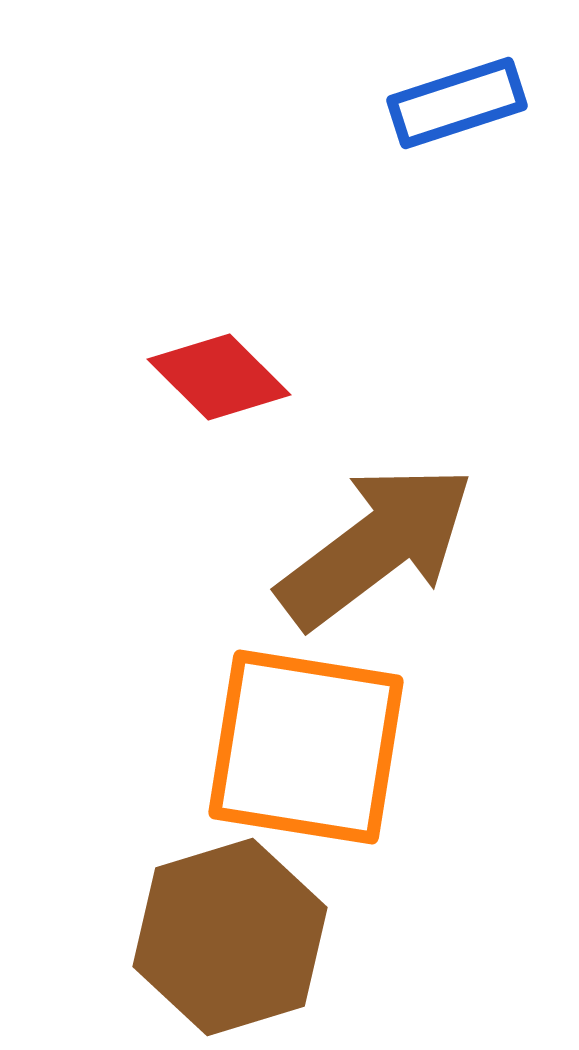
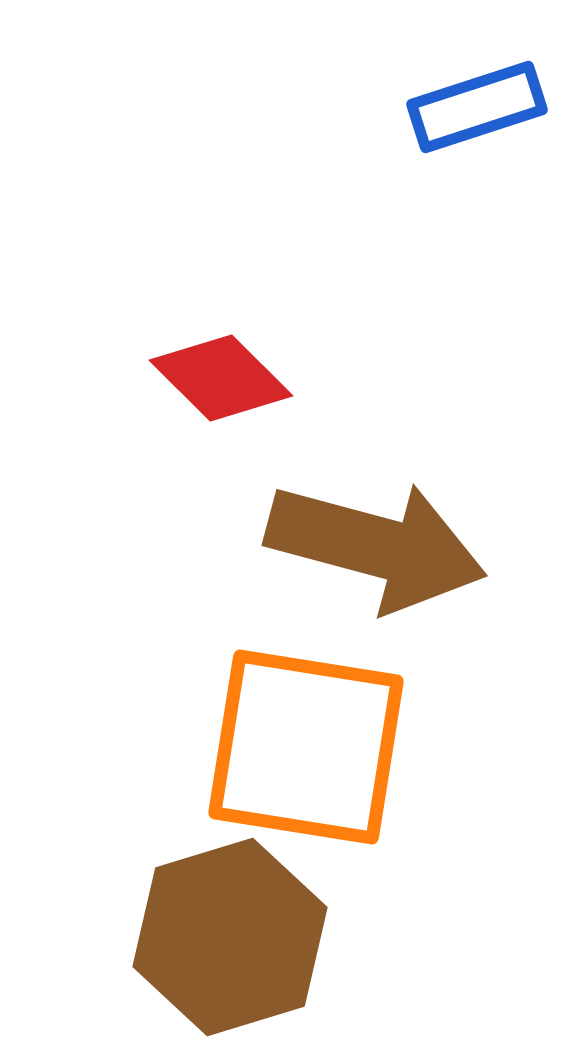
blue rectangle: moved 20 px right, 4 px down
red diamond: moved 2 px right, 1 px down
brown arrow: rotated 52 degrees clockwise
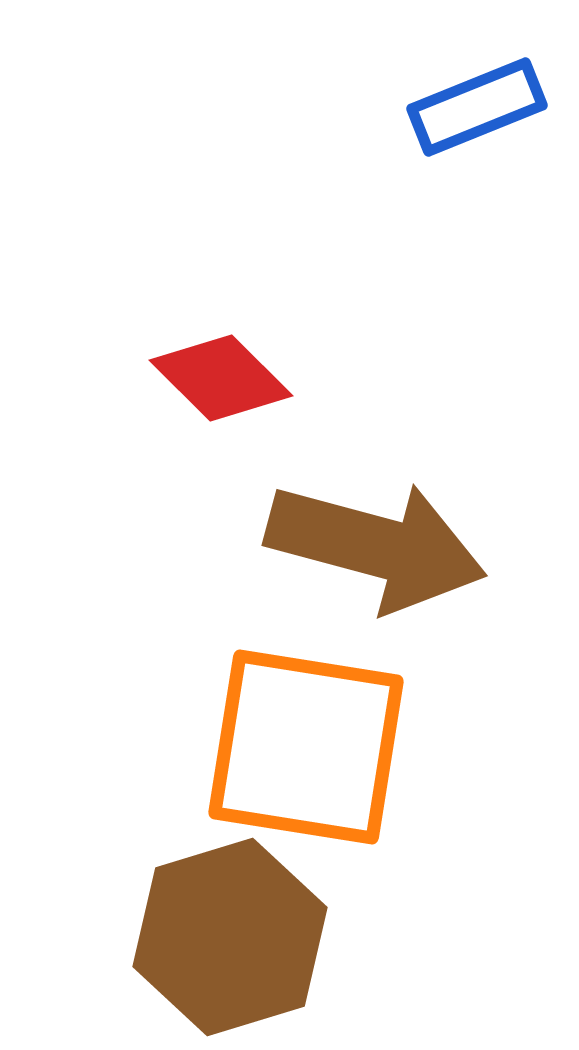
blue rectangle: rotated 4 degrees counterclockwise
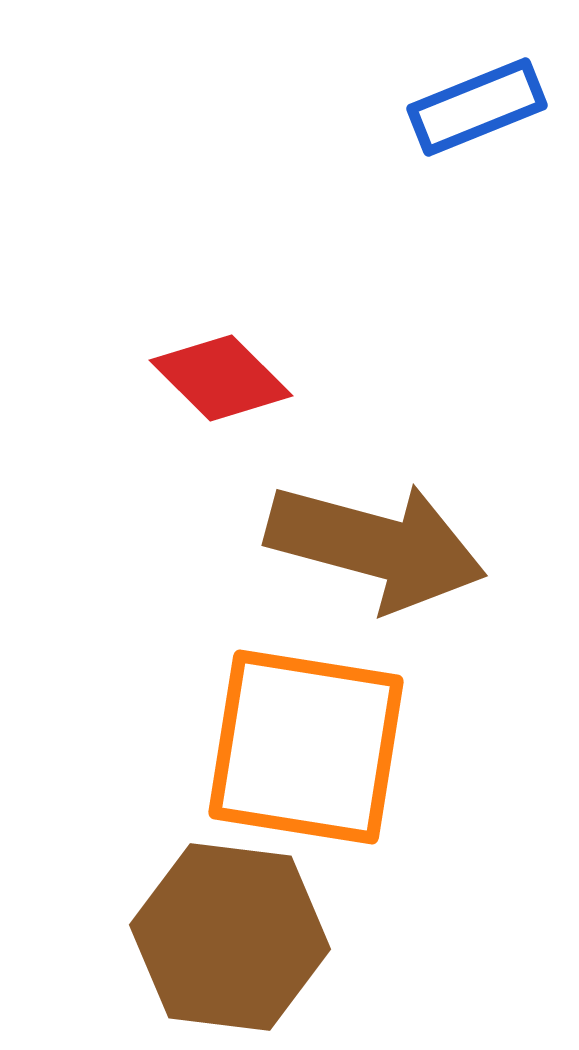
brown hexagon: rotated 24 degrees clockwise
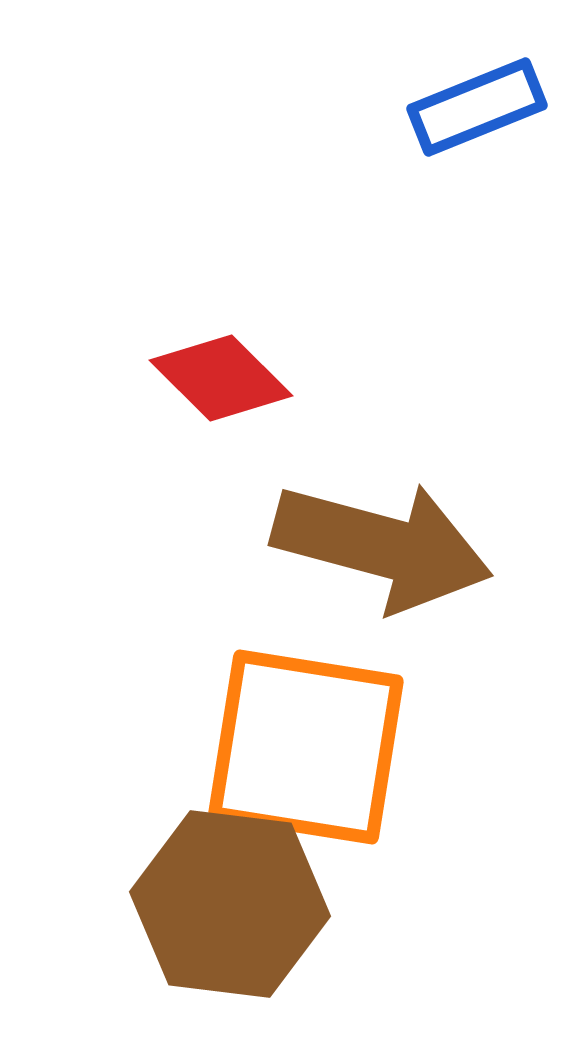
brown arrow: moved 6 px right
brown hexagon: moved 33 px up
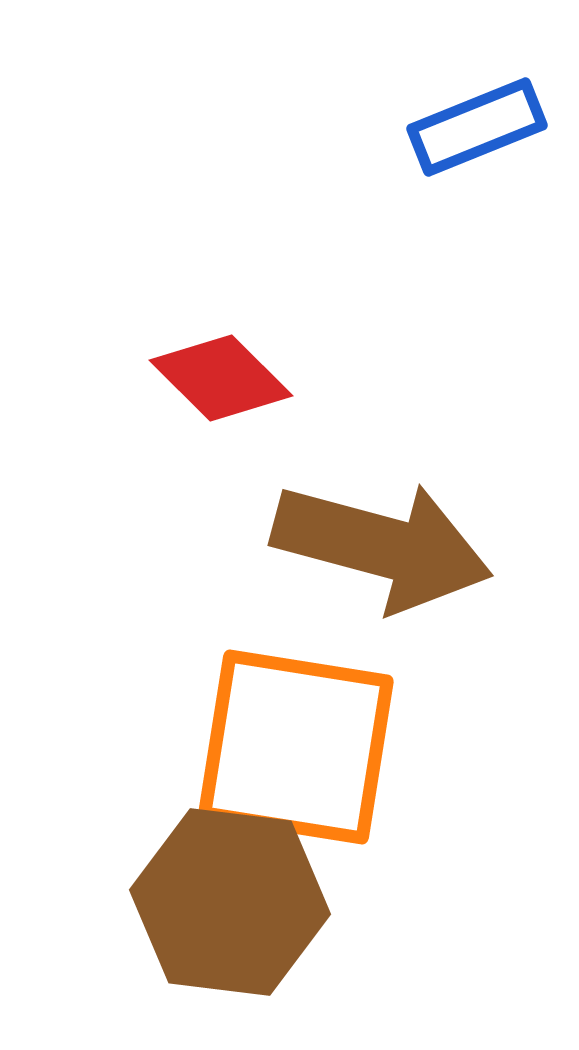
blue rectangle: moved 20 px down
orange square: moved 10 px left
brown hexagon: moved 2 px up
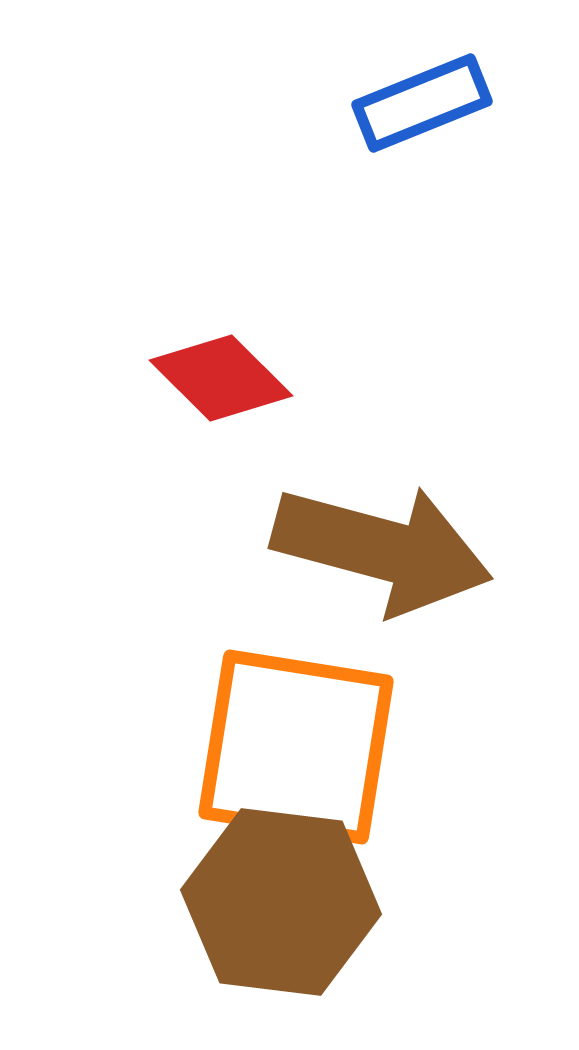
blue rectangle: moved 55 px left, 24 px up
brown arrow: moved 3 px down
brown hexagon: moved 51 px right
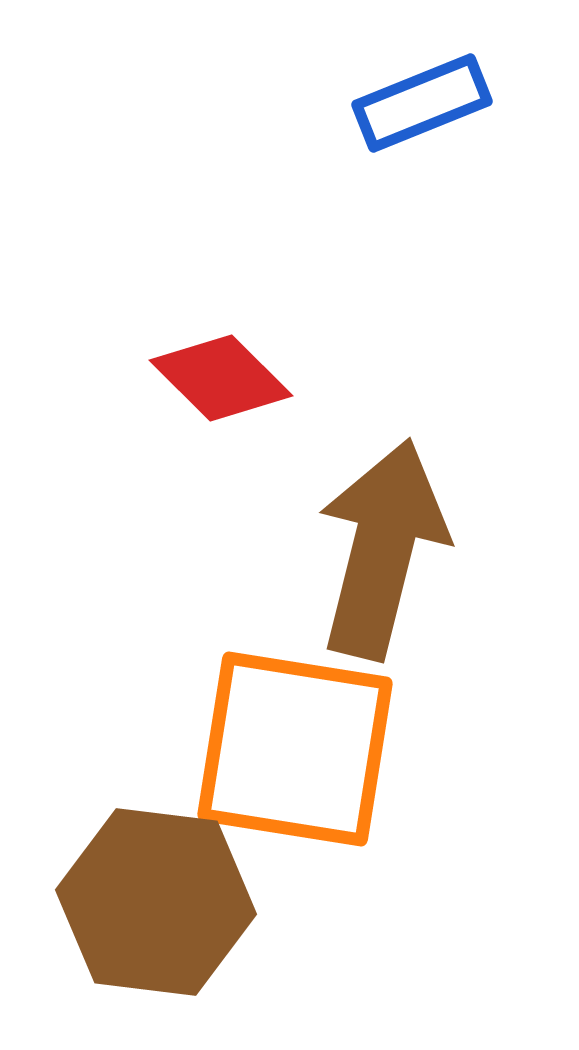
brown arrow: rotated 91 degrees counterclockwise
orange square: moved 1 px left, 2 px down
brown hexagon: moved 125 px left
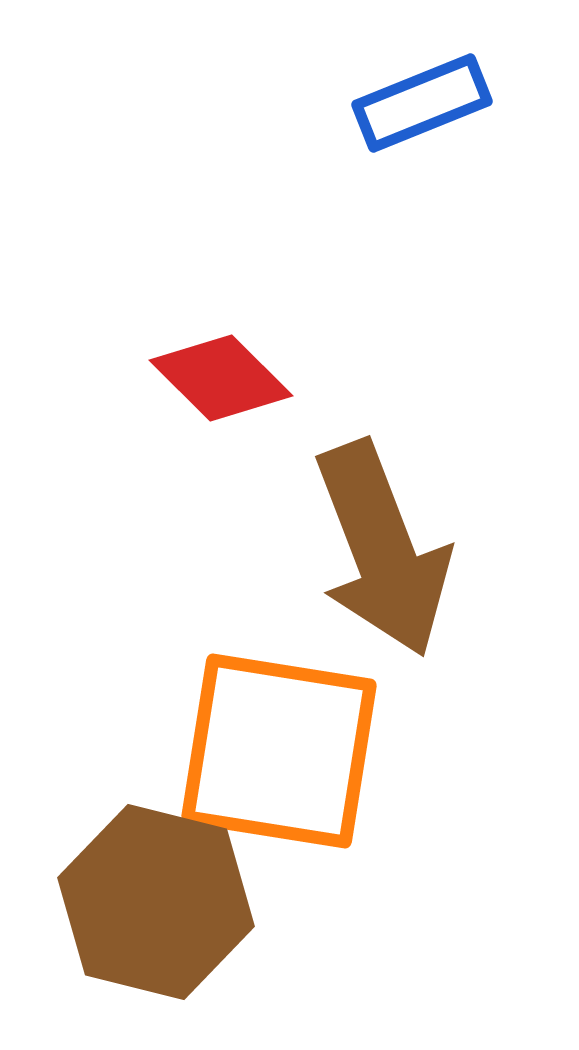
brown arrow: rotated 145 degrees clockwise
orange square: moved 16 px left, 2 px down
brown hexagon: rotated 7 degrees clockwise
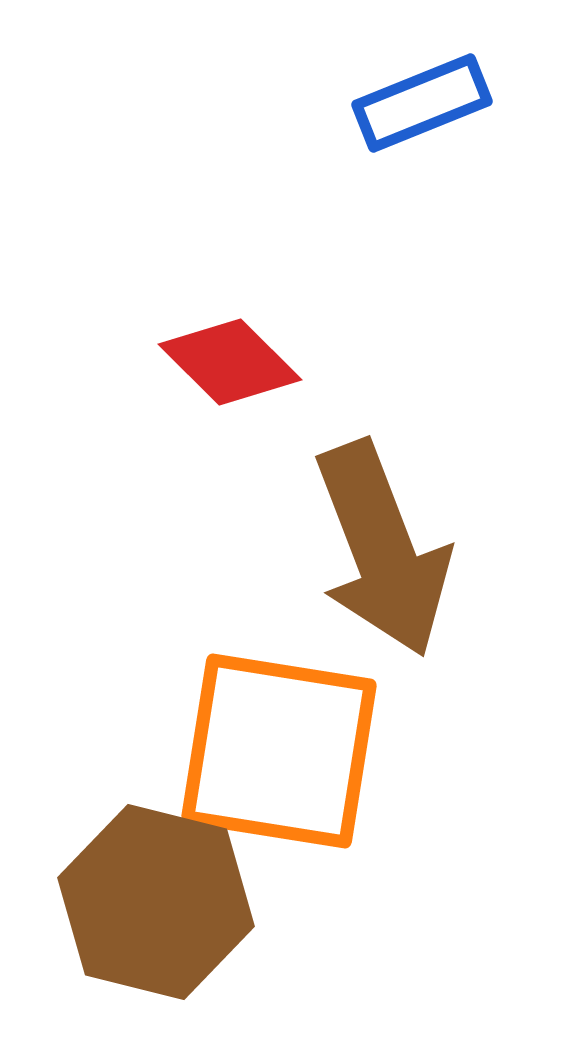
red diamond: moved 9 px right, 16 px up
